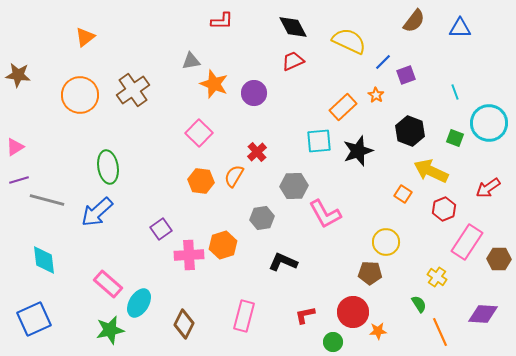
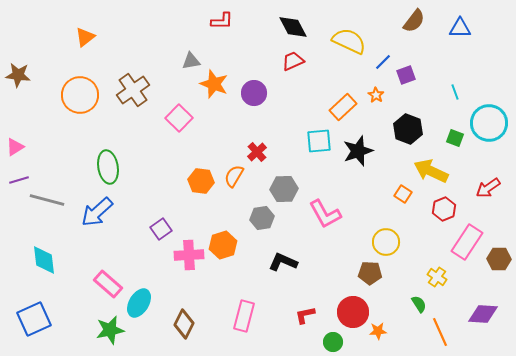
black hexagon at (410, 131): moved 2 px left, 2 px up
pink square at (199, 133): moved 20 px left, 15 px up
gray hexagon at (294, 186): moved 10 px left, 3 px down
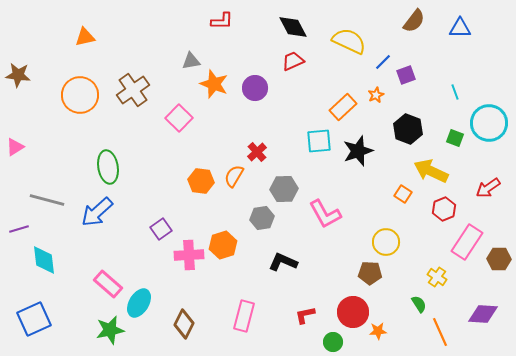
orange triangle at (85, 37): rotated 25 degrees clockwise
purple circle at (254, 93): moved 1 px right, 5 px up
orange star at (376, 95): rotated 14 degrees clockwise
purple line at (19, 180): moved 49 px down
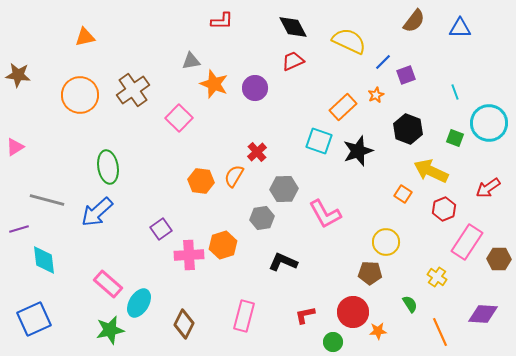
cyan square at (319, 141): rotated 24 degrees clockwise
green semicircle at (419, 304): moved 9 px left
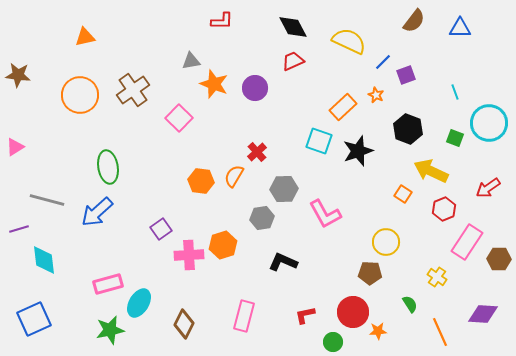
orange star at (376, 95): rotated 21 degrees counterclockwise
pink rectangle at (108, 284): rotated 56 degrees counterclockwise
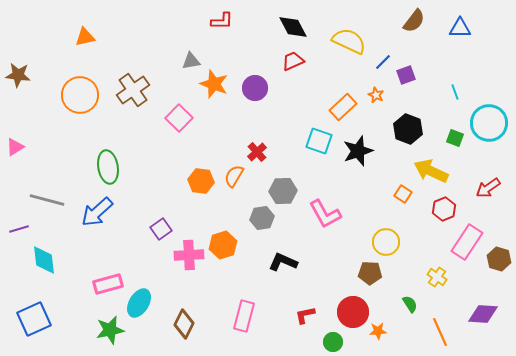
gray hexagon at (284, 189): moved 1 px left, 2 px down
brown hexagon at (499, 259): rotated 15 degrees clockwise
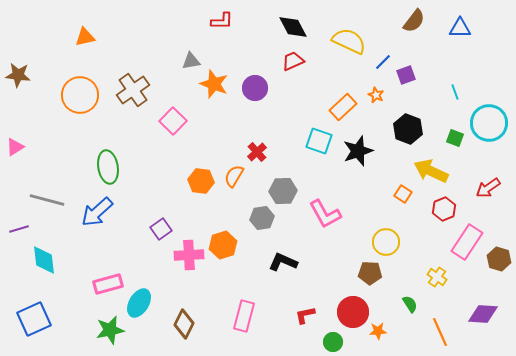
pink square at (179, 118): moved 6 px left, 3 px down
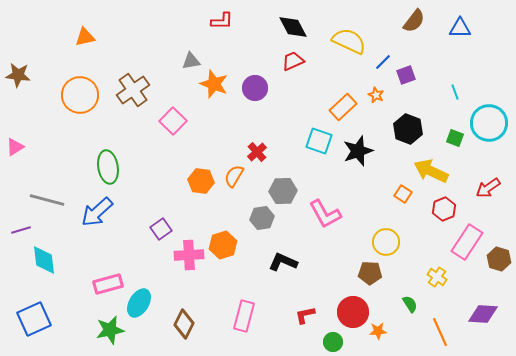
purple line at (19, 229): moved 2 px right, 1 px down
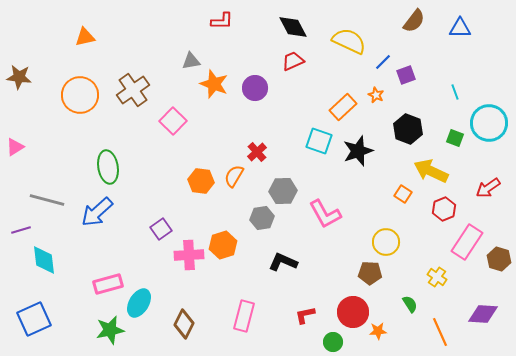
brown star at (18, 75): moved 1 px right, 2 px down
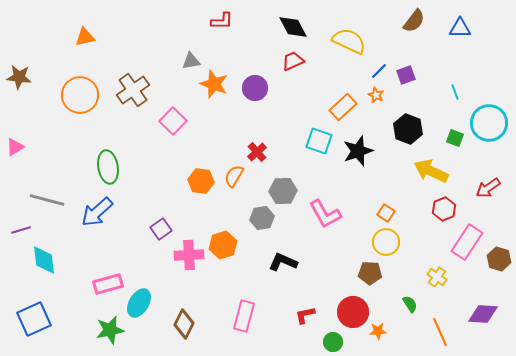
blue line at (383, 62): moved 4 px left, 9 px down
orange square at (403, 194): moved 17 px left, 19 px down
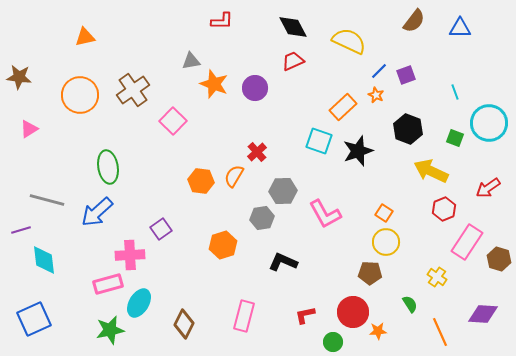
pink triangle at (15, 147): moved 14 px right, 18 px up
orange square at (386, 213): moved 2 px left
pink cross at (189, 255): moved 59 px left
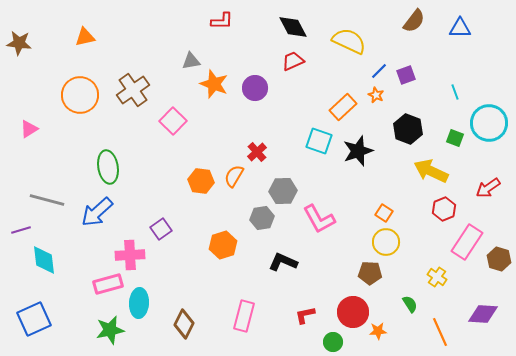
brown star at (19, 77): moved 34 px up
pink L-shape at (325, 214): moved 6 px left, 5 px down
cyan ellipse at (139, 303): rotated 28 degrees counterclockwise
